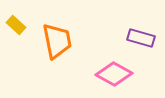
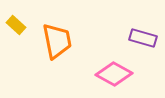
purple rectangle: moved 2 px right
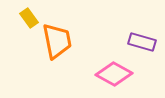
yellow rectangle: moved 13 px right, 7 px up; rotated 12 degrees clockwise
purple rectangle: moved 1 px left, 4 px down
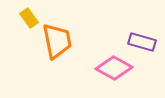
pink diamond: moved 6 px up
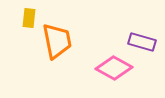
yellow rectangle: rotated 42 degrees clockwise
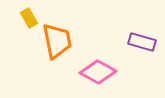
yellow rectangle: rotated 36 degrees counterclockwise
pink diamond: moved 16 px left, 4 px down
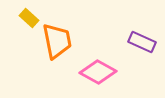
yellow rectangle: rotated 18 degrees counterclockwise
purple rectangle: rotated 8 degrees clockwise
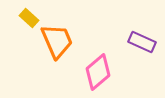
orange trapezoid: rotated 12 degrees counterclockwise
pink diamond: rotated 69 degrees counterclockwise
